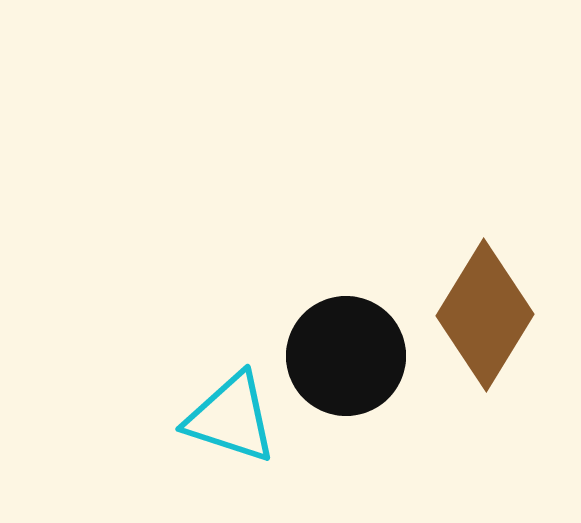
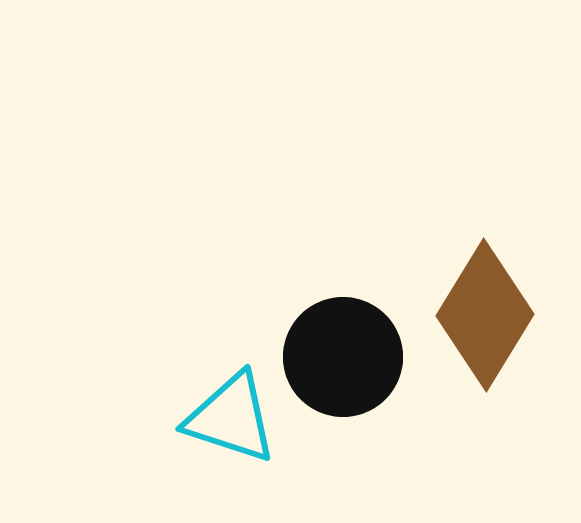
black circle: moved 3 px left, 1 px down
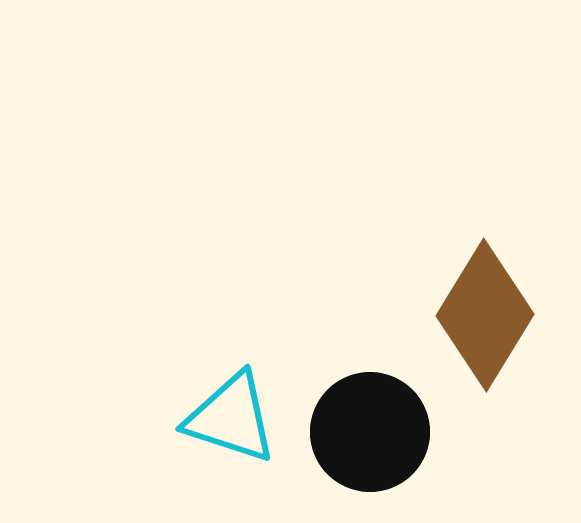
black circle: moved 27 px right, 75 px down
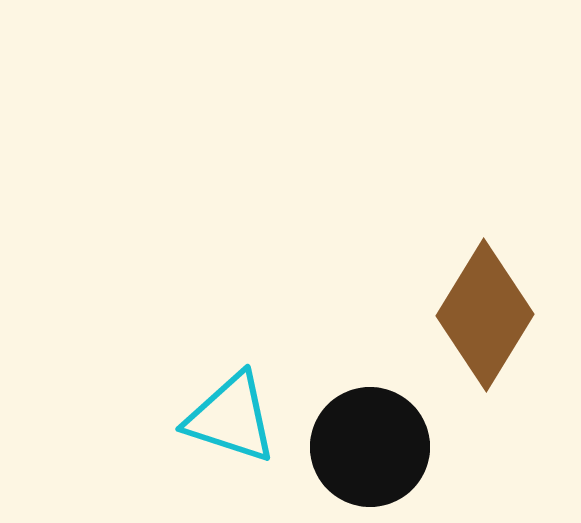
black circle: moved 15 px down
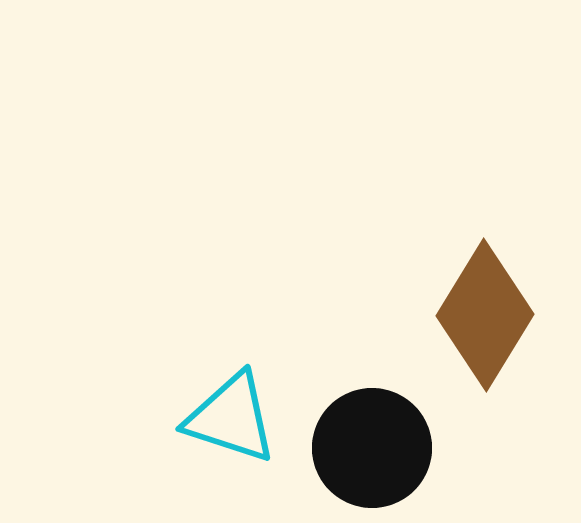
black circle: moved 2 px right, 1 px down
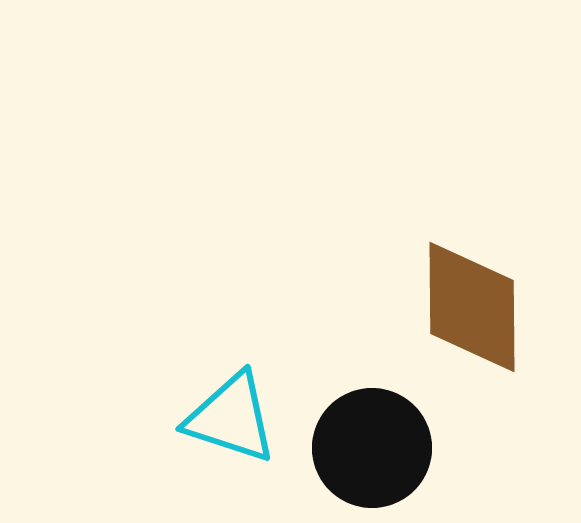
brown diamond: moved 13 px left, 8 px up; rotated 32 degrees counterclockwise
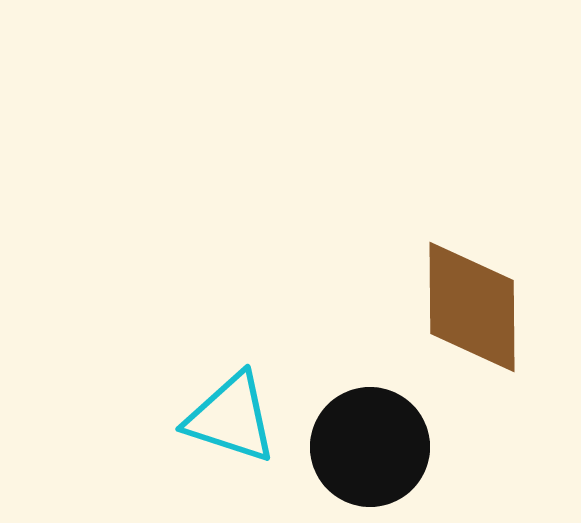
black circle: moved 2 px left, 1 px up
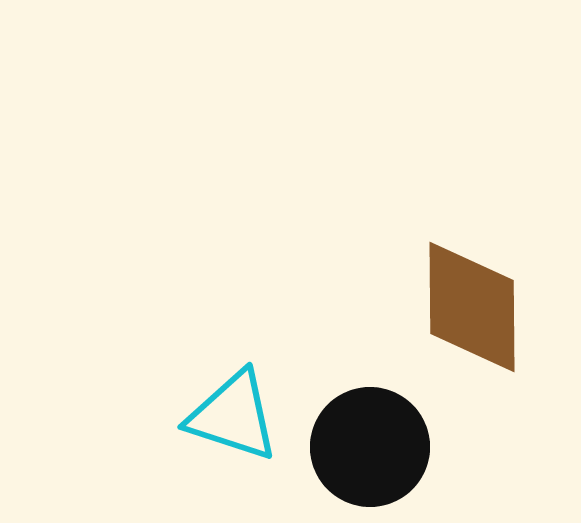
cyan triangle: moved 2 px right, 2 px up
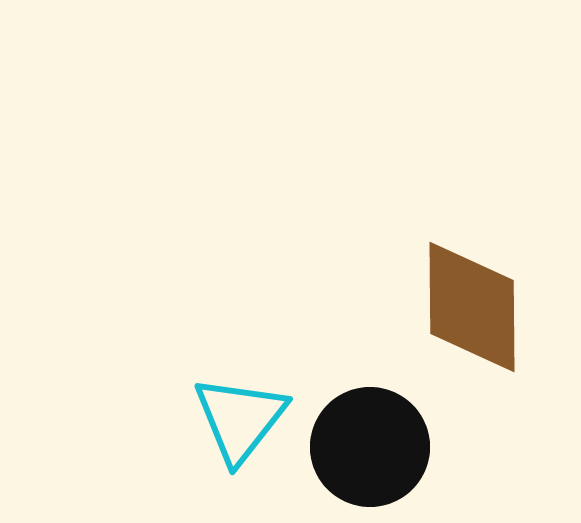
cyan triangle: moved 7 px right, 3 px down; rotated 50 degrees clockwise
